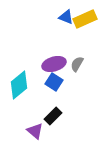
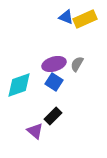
cyan diamond: rotated 20 degrees clockwise
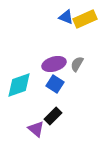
blue square: moved 1 px right, 2 px down
purple triangle: moved 1 px right, 2 px up
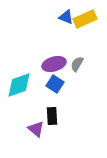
black rectangle: moved 1 px left; rotated 48 degrees counterclockwise
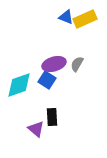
blue square: moved 8 px left, 4 px up
black rectangle: moved 1 px down
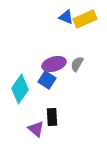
cyan diamond: moved 1 px right, 4 px down; rotated 36 degrees counterclockwise
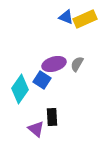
blue square: moved 5 px left
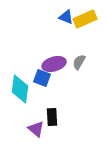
gray semicircle: moved 2 px right, 2 px up
blue square: moved 2 px up; rotated 12 degrees counterclockwise
cyan diamond: rotated 28 degrees counterclockwise
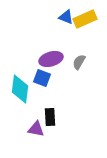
purple ellipse: moved 3 px left, 5 px up
black rectangle: moved 2 px left
purple triangle: rotated 30 degrees counterclockwise
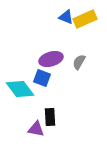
cyan diamond: rotated 44 degrees counterclockwise
